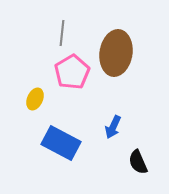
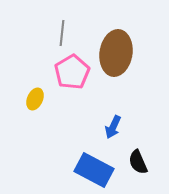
blue rectangle: moved 33 px right, 27 px down
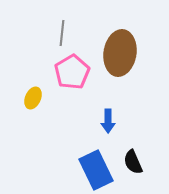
brown ellipse: moved 4 px right
yellow ellipse: moved 2 px left, 1 px up
blue arrow: moved 5 px left, 6 px up; rotated 25 degrees counterclockwise
black semicircle: moved 5 px left
blue rectangle: moved 2 px right; rotated 36 degrees clockwise
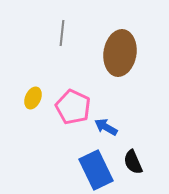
pink pentagon: moved 1 px right, 35 px down; rotated 16 degrees counterclockwise
blue arrow: moved 2 px left, 6 px down; rotated 120 degrees clockwise
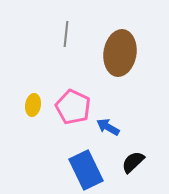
gray line: moved 4 px right, 1 px down
yellow ellipse: moved 7 px down; rotated 15 degrees counterclockwise
blue arrow: moved 2 px right
black semicircle: rotated 70 degrees clockwise
blue rectangle: moved 10 px left
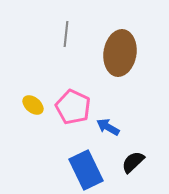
yellow ellipse: rotated 60 degrees counterclockwise
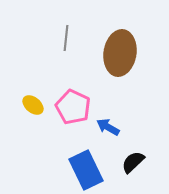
gray line: moved 4 px down
